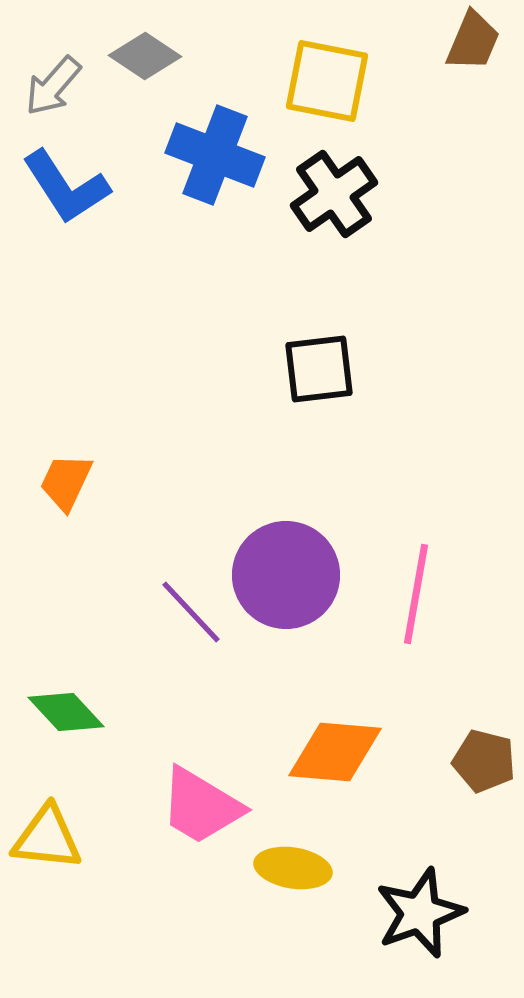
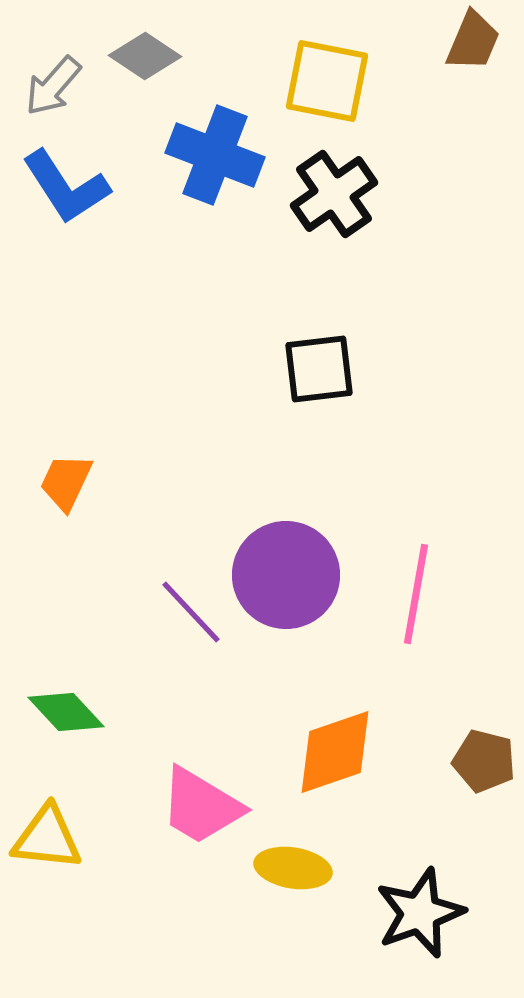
orange diamond: rotated 24 degrees counterclockwise
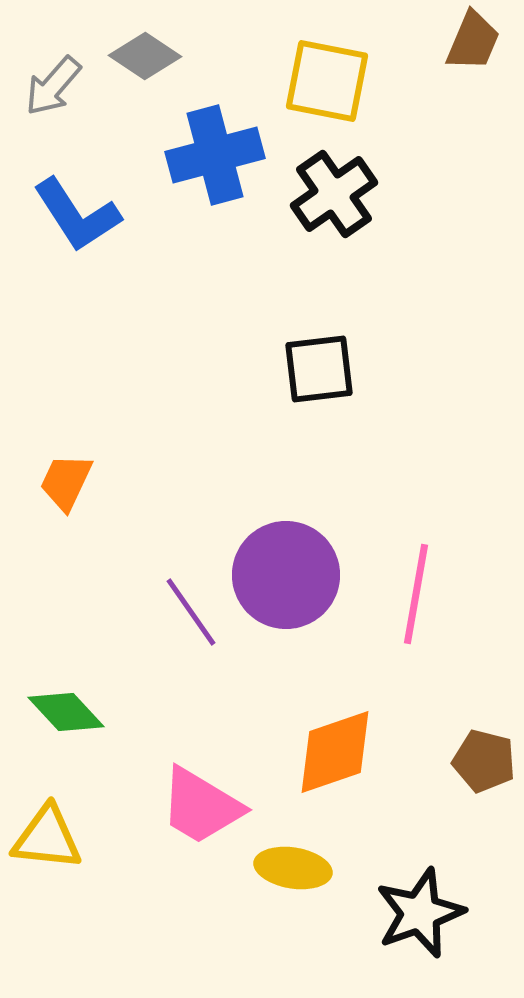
blue cross: rotated 36 degrees counterclockwise
blue L-shape: moved 11 px right, 28 px down
purple line: rotated 8 degrees clockwise
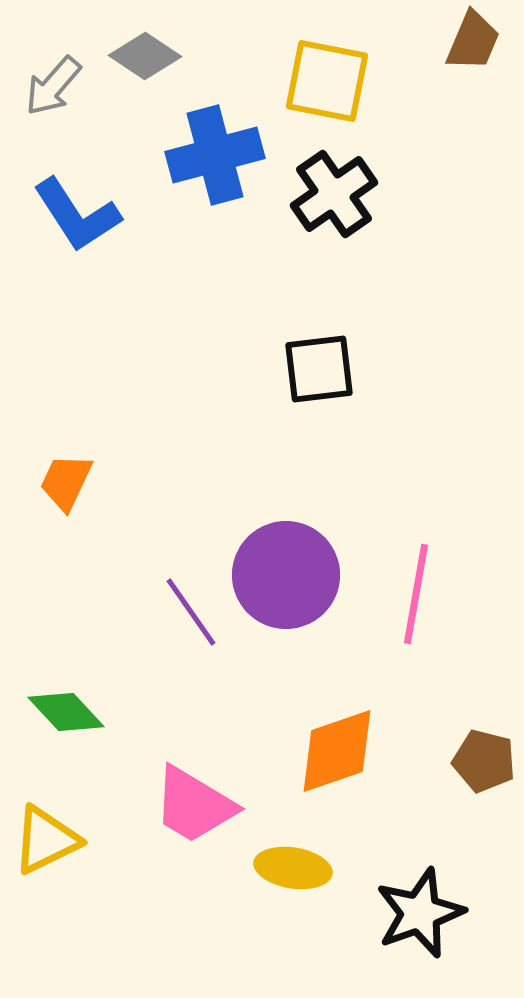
orange diamond: moved 2 px right, 1 px up
pink trapezoid: moved 7 px left, 1 px up
yellow triangle: moved 1 px left, 2 px down; rotated 32 degrees counterclockwise
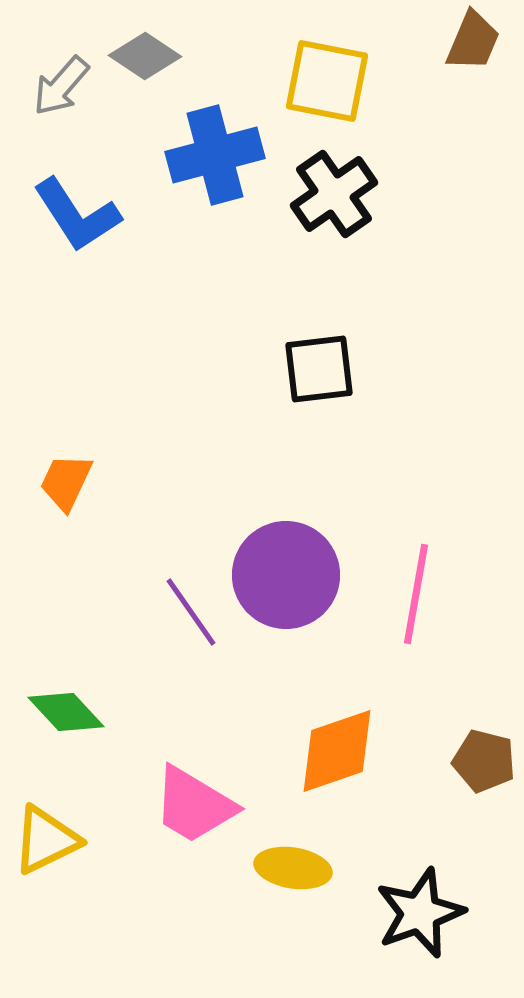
gray arrow: moved 8 px right
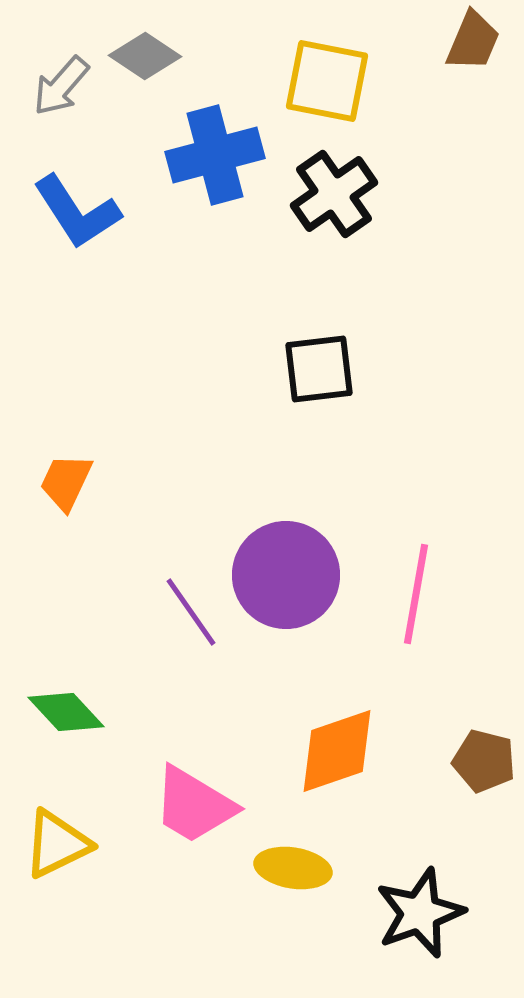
blue L-shape: moved 3 px up
yellow triangle: moved 11 px right, 4 px down
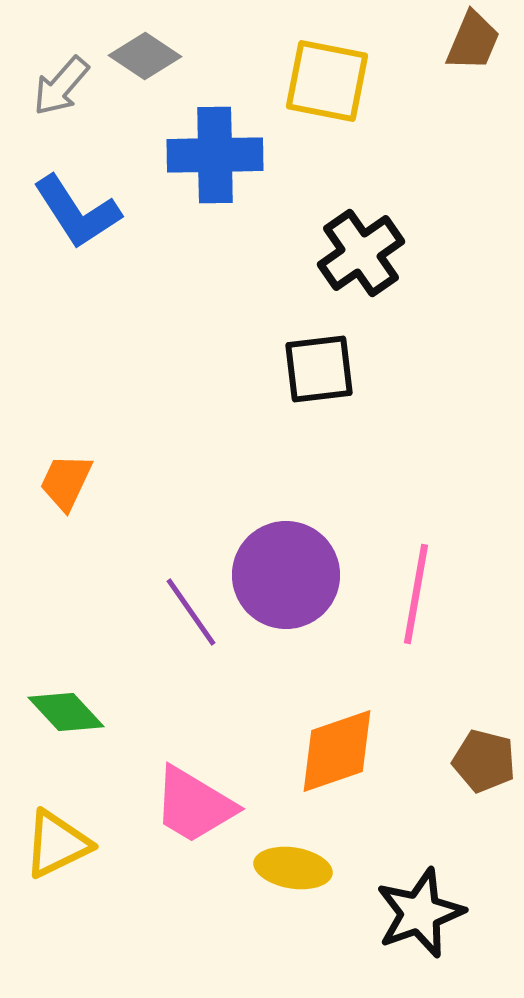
blue cross: rotated 14 degrees clockwise
black cross: moved 27 px right, 59 px down
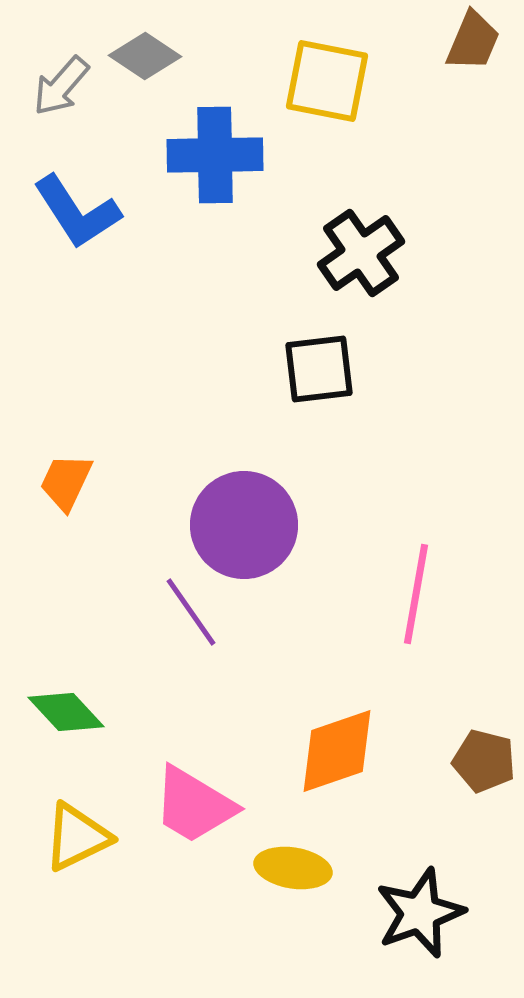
purple circle: moved 42 px left, 50 px up
yellow triangle: moved 20 px right, 7 px up
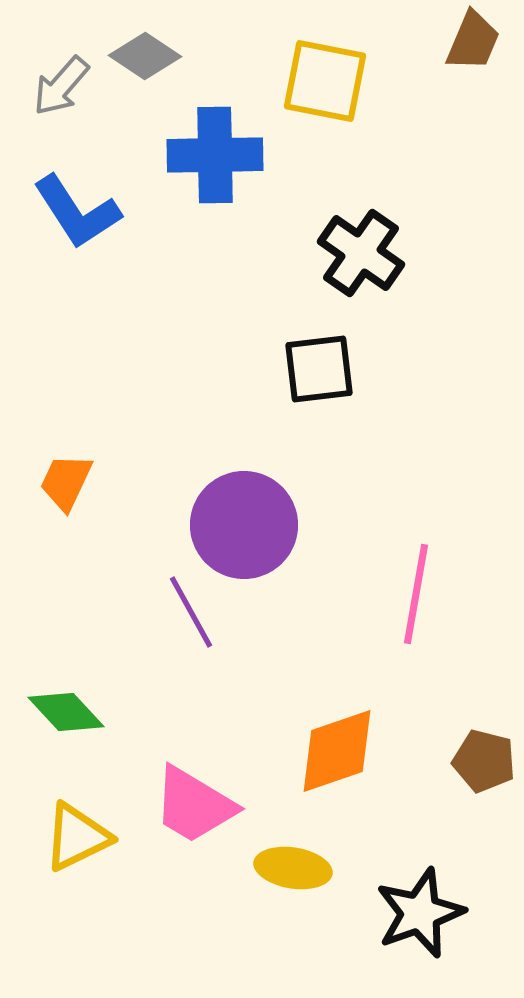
yellow square: moved 2 px left
black cross: rotated 20 degrees counterclockwise
purple line: rotated 6 degrees clockwise
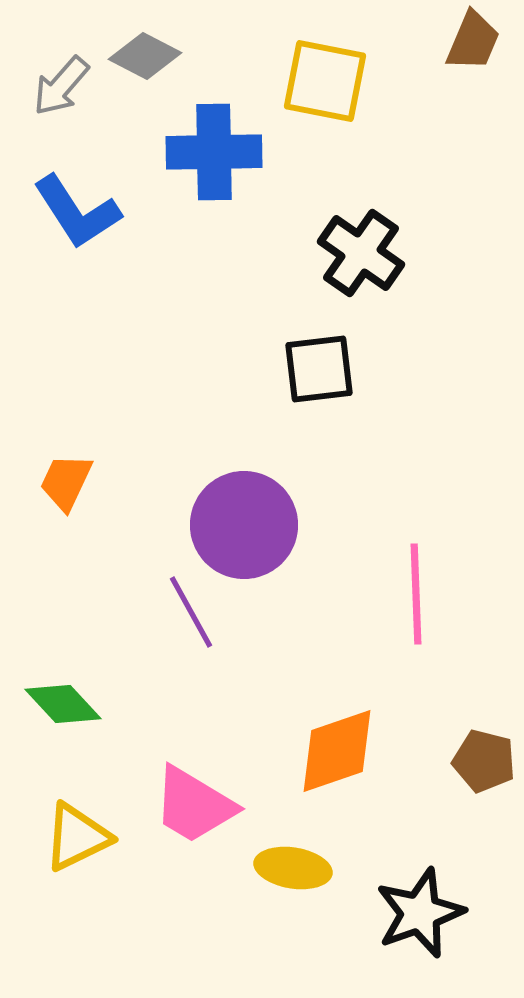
gray diamond: rotated 6 degrees counterclockwise
blue cross: moved 1 px left, 3 px up
pink line: rotated 12 degrees counterclockwise
green diamond: moved 3 px left, 8 px up
